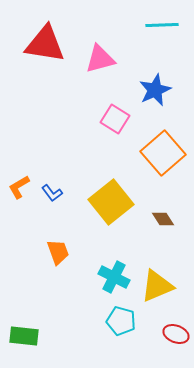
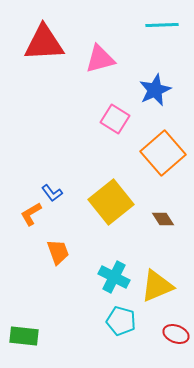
red triangle: moved 1 px left, 1 px up; rotated 12 degrees counterclockwise
orange L-shape: moved 12 px right, 27 px down
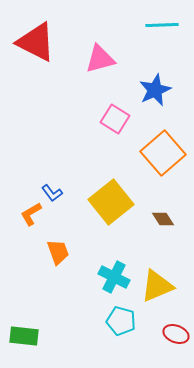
red triangle: moved 8 px left, 1 px up; rotated 30 degrees clockwise
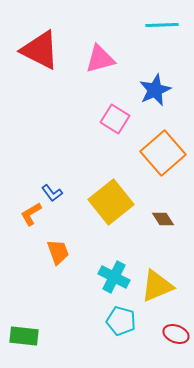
red triangle: moved 4 px right, 8 px down
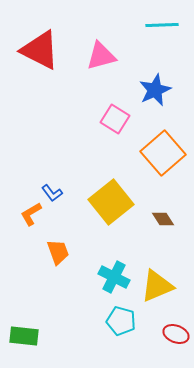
pink triangle: moved 1 px right, 3 px up
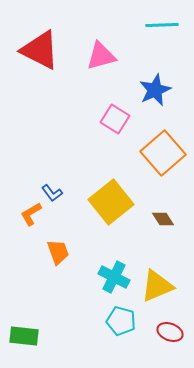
red ellipse: moved 6 px left, 2 px up
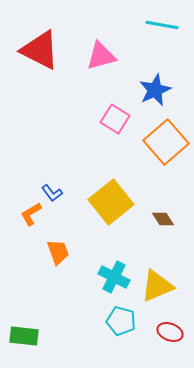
cyan line: rotated 12 degrees clockwise
orange square: moved 3 px right, 11 px up
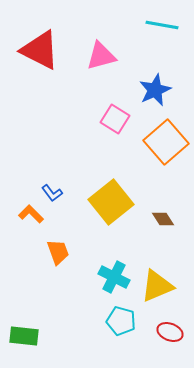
orange L-shape: rotated 75 degrees clockwise
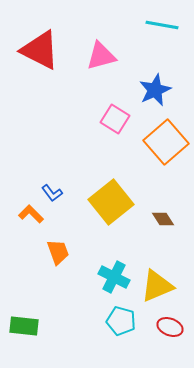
red ellipse: moved 5 px up
green rectangle: moved 10 px up
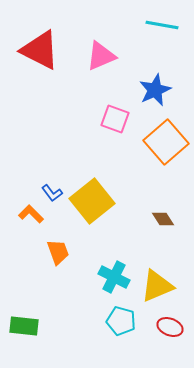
pink triangle: rotated 8 degrees counterclockwise
pink square: rotated 12 degrees counterclockwise
yellow square: moved 19 px left, 1 px up
